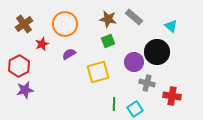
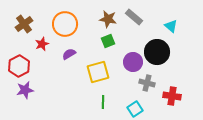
purple circle: moved 1 px left
green line: moved 11 px left, 2 px up
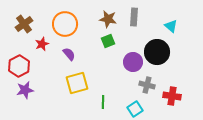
gray rectangle: rotated 54 degrees clockwise
purple semicircle: rotated 80 degrees clockwise
yellow square: moved 21 px left, 11 px down
gray cross: moved 2 px down
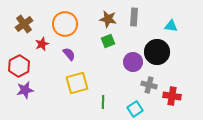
cyan triangle: rotated 32 degrees counterclockwise
gray cross: moved 2 px right
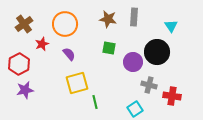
cyan triangle: rotated 48 degrees clockwise
green square: moved 1 px right, 7 px down; rotated 32 degrees clockwise
red hexagon: moved 2 px up
green line: moved 8 px left; rotated 16 degrees counterclockwise
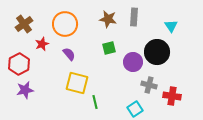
green square: rotated 24 degrees counterclockwise
yellow square: rotated 30 degrees clockwise
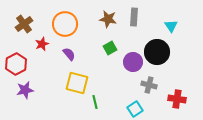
green square: moved 1 px right; rotated 16 degrees counterclockwise
red hexagon: moved 3 px left
red cross: moved 5 px right, 3 px down
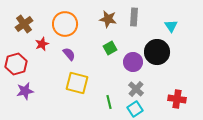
red hexagon: rotated 10 degrees clockwise
gray cross: moved 13 px left, 4 px down; rotated 28 degrees clockwise
purple star: moved 1 px down
green line: moved 14 px right
